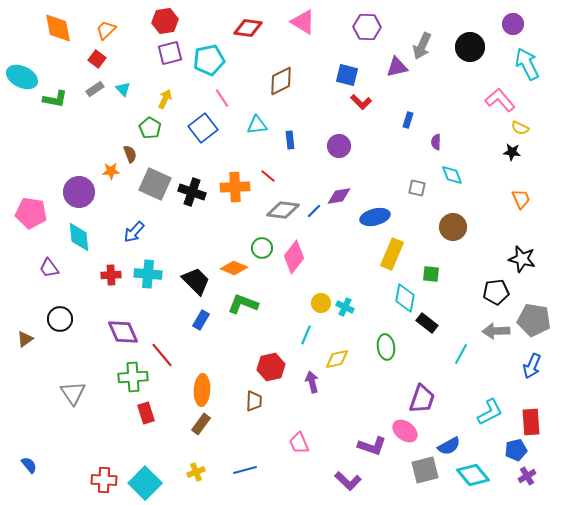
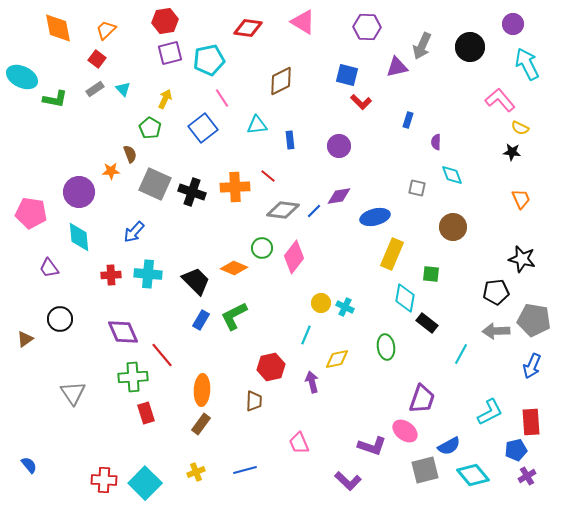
green L-shape at (243, 304): moved 9 px left, 12 px down; rotated 48 degrees counterclockwise
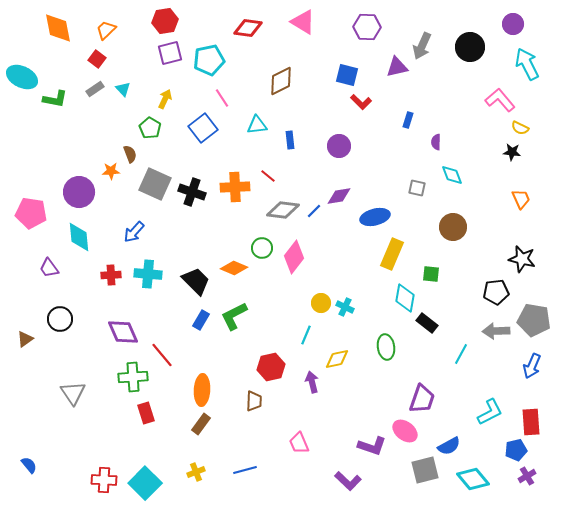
cyan diamond at (473, 475): moved 4 px down
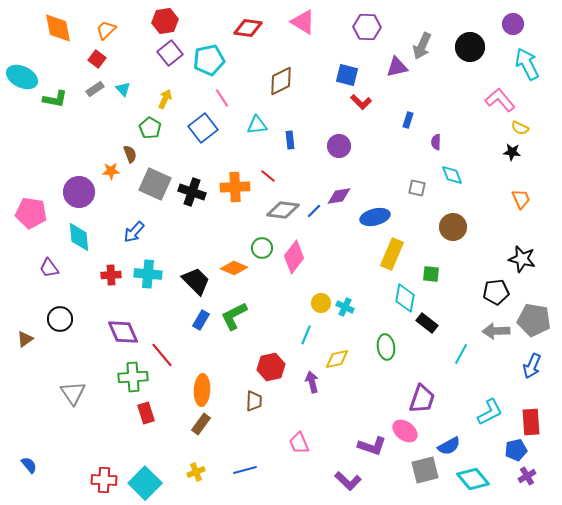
purple square at (170, 53): rotated 25 degrees counterclockwise
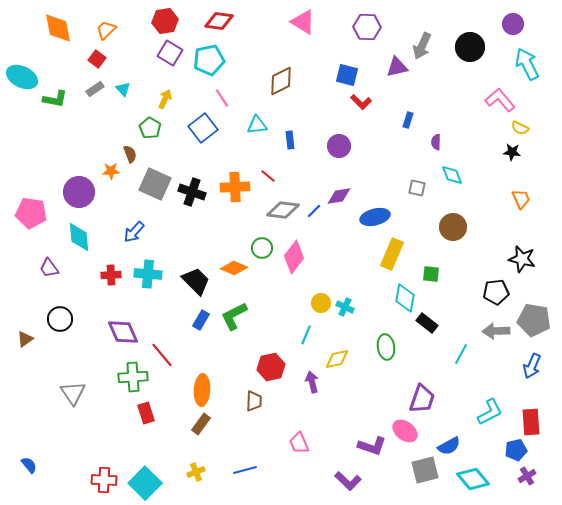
red diamond at (248, 28): moved 29 px left, 7 px up
purple square at (170, 53): rotated 20 degrees counterclockwise
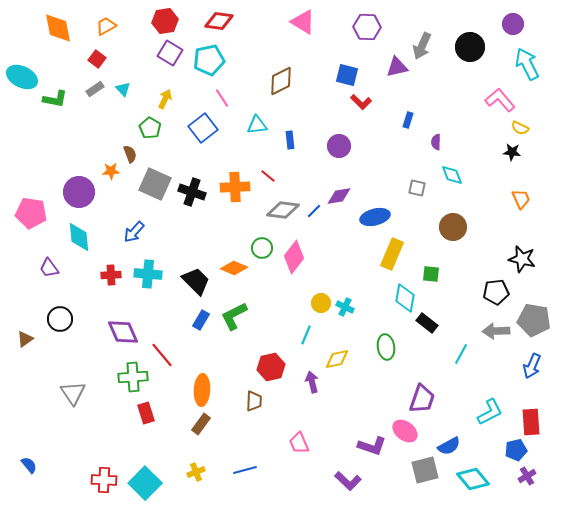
orange trapezoid at (106, 30): moved 4 px up; rotated 15 degrees clockwise
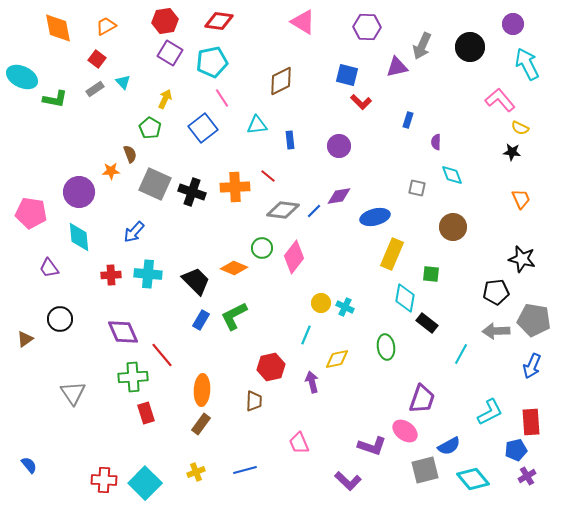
cyan pentagon at (209, 60): moved 3 px right, 2 px down
cyan triangle at (123, 89): moved 7 px up
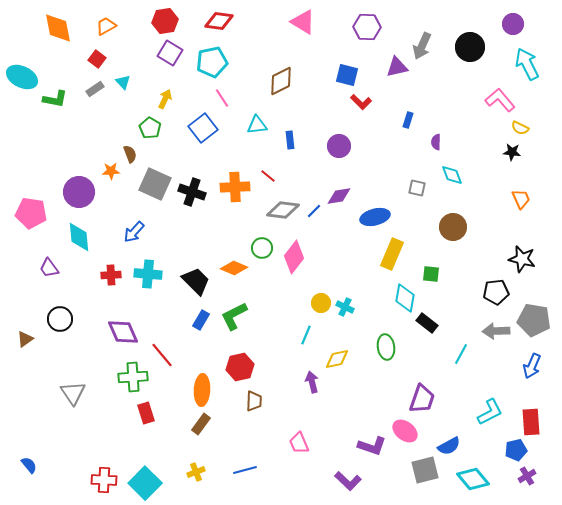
red hexagon at (271, 367): moved 31 px left
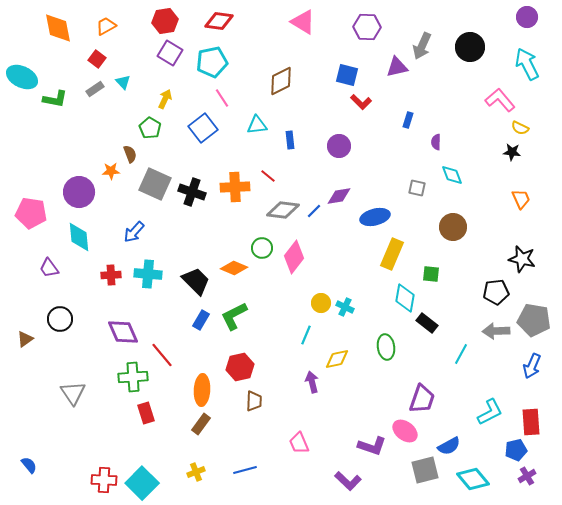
purple circle at (513, 24): moved 14 px right, 7 px up
cyan square at (145, 483): moved 3 px left
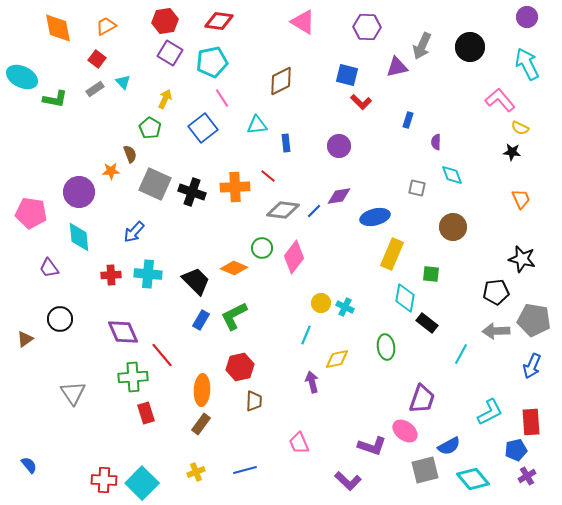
blue rectangle at (290, 140): moved 4 px left, 3 px down
